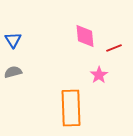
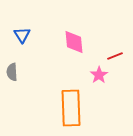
pink diamond: moved 11 px left, 6 px down
blue triangle: moved 9 px right, 5 px up
red line: moved 1 px right, 8 px down
gray semicircle: moved 1 px left; rotated 78 degrees counterclockwise
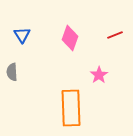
pink diamond: moved 4 px left, 4 px up; rotated 25 degrees clockwise
red line: moved 21 px up
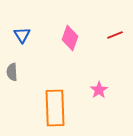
pink star: moved 15 px down
orange rectangle: moved 16 px left
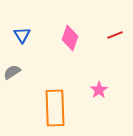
gray semicircle: rotated 60 degrees clockwise
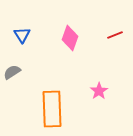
pink star: moved 1 px down
orange rectangle: moved 3 px left, 1 px down
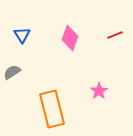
orange rectangle: rotated 12 degrees counterclockwise
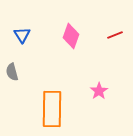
pink diamond: moved 1 px right, 2 px up
gray semicircle: rotated 72 degrees counterclockwise
orange rectangle: rotated 15 degrees clockwise
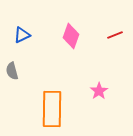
blue triangle: rotated 36 degrees clockwise
gray semicircle: moved 1 px up
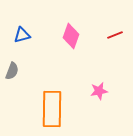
blue triangle: rotated 12 degrees clockwise
gray semicircle: rotated 144 degrees counterclockwise
pink star: rotated 24 degrees clockwise
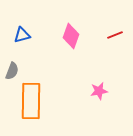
orange rectangle: moved 21 px left, 8 px up
